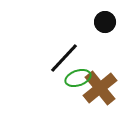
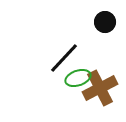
brown cross: rotated 12 degrees clockwise
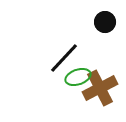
green ellipse: moved 1 px up
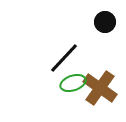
green ellipse: moved 5 px left, 6 px down
brown cross: rotated 28 degrees counterclockwise
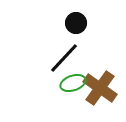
black circle: moved 29 px left, 1 px down
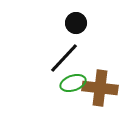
brown cross: rotated 28 degrees counterclockwise
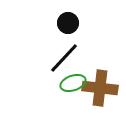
black circle: moved 8 px left
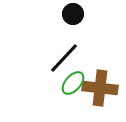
black circle: moved 5 px right, 9 px up
green ellipse: rotated 30 degrees counterclockwise
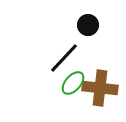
black circle: moved 15 px right, 11 px down
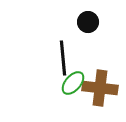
black circle: moved 3 px up
black line: moved 1 px left; rotated 48 degrees counterclockwise
